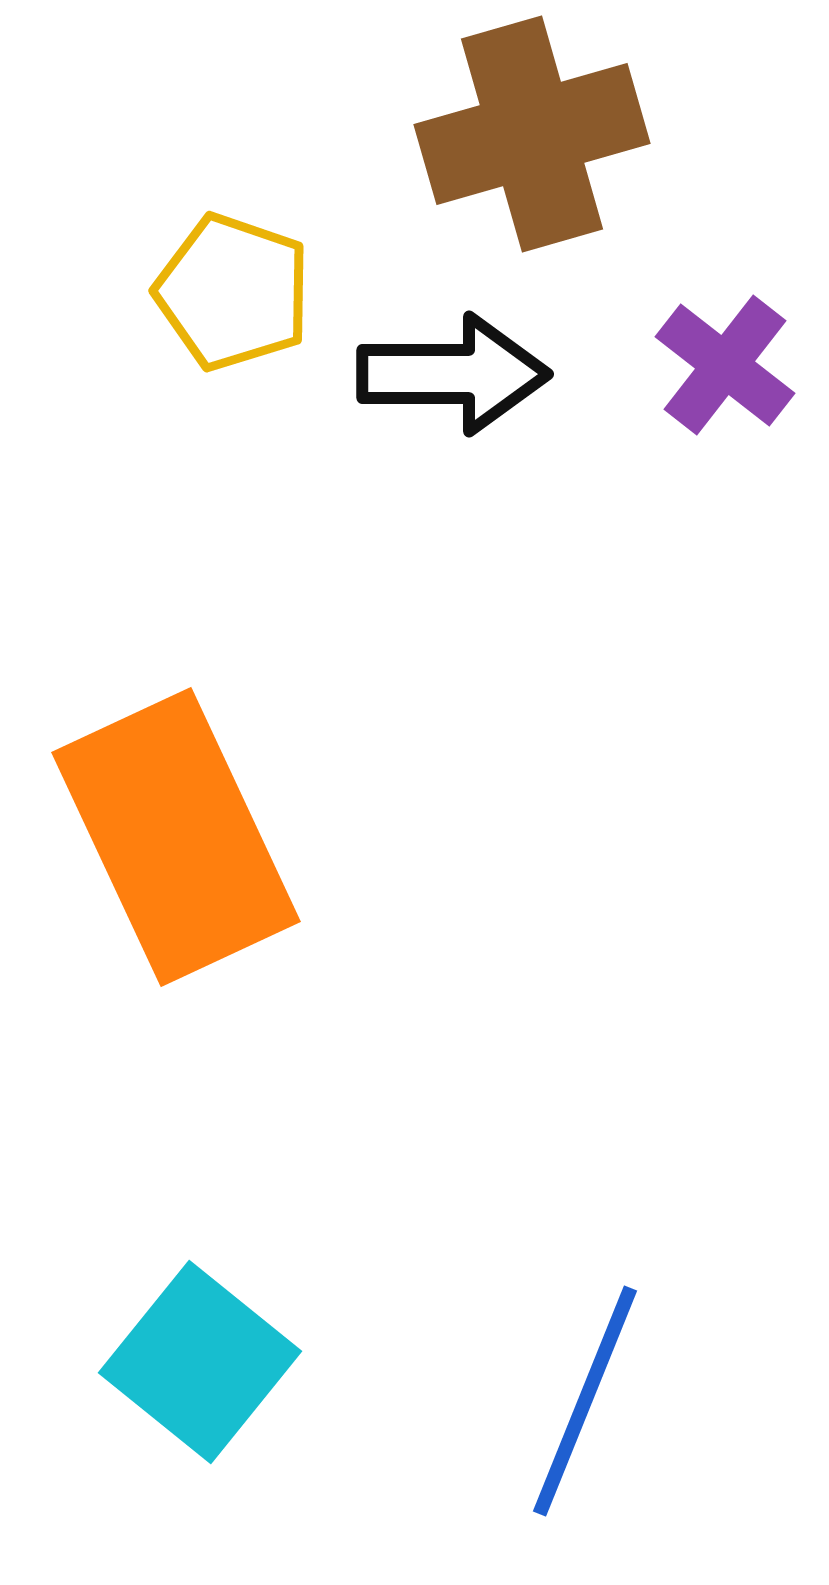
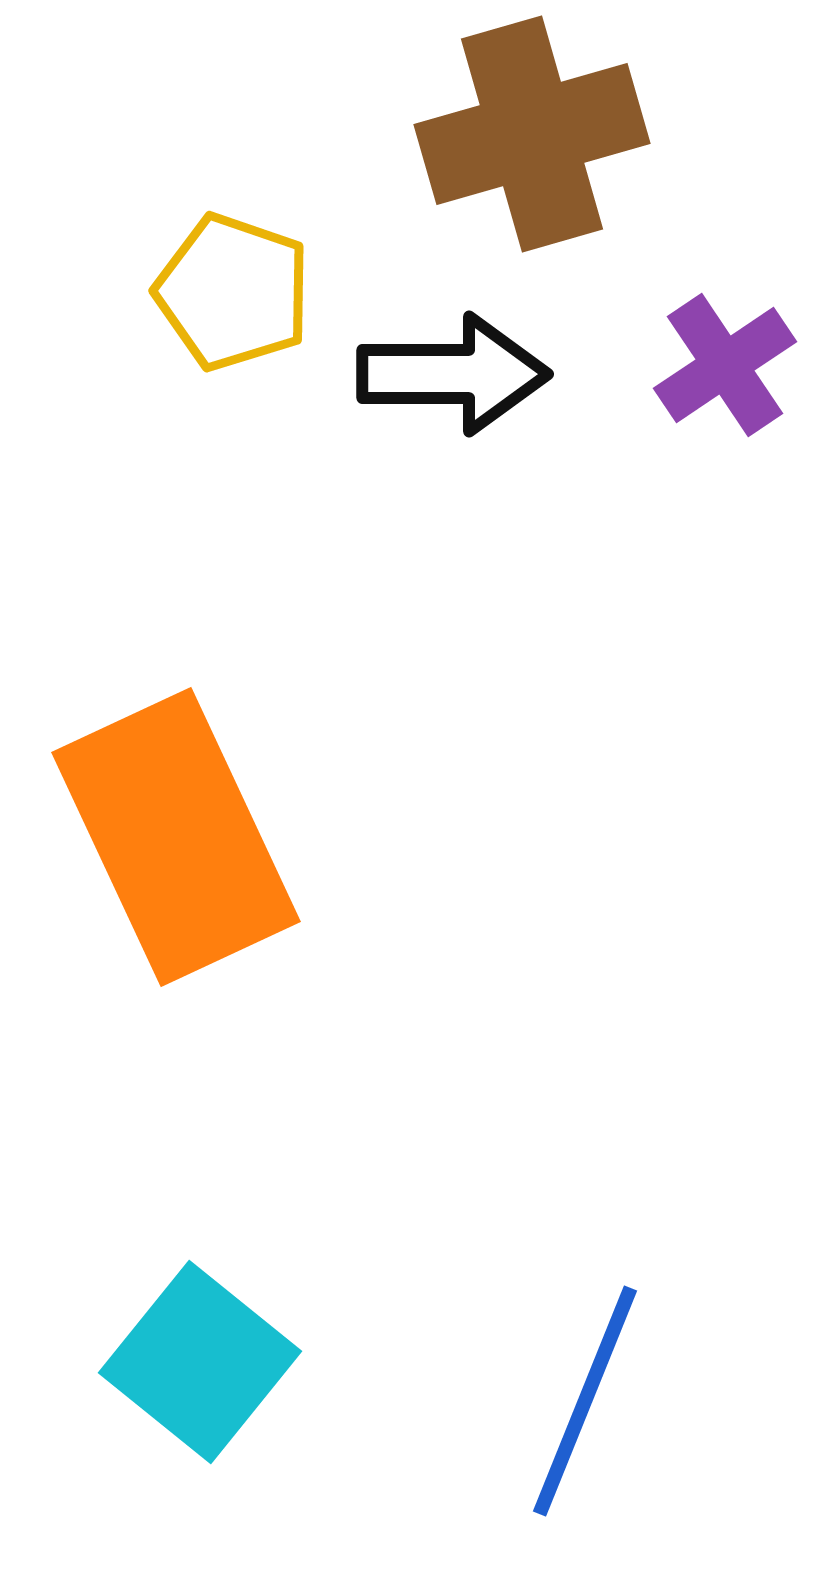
purple cross: rotated 18 degrees clockwise
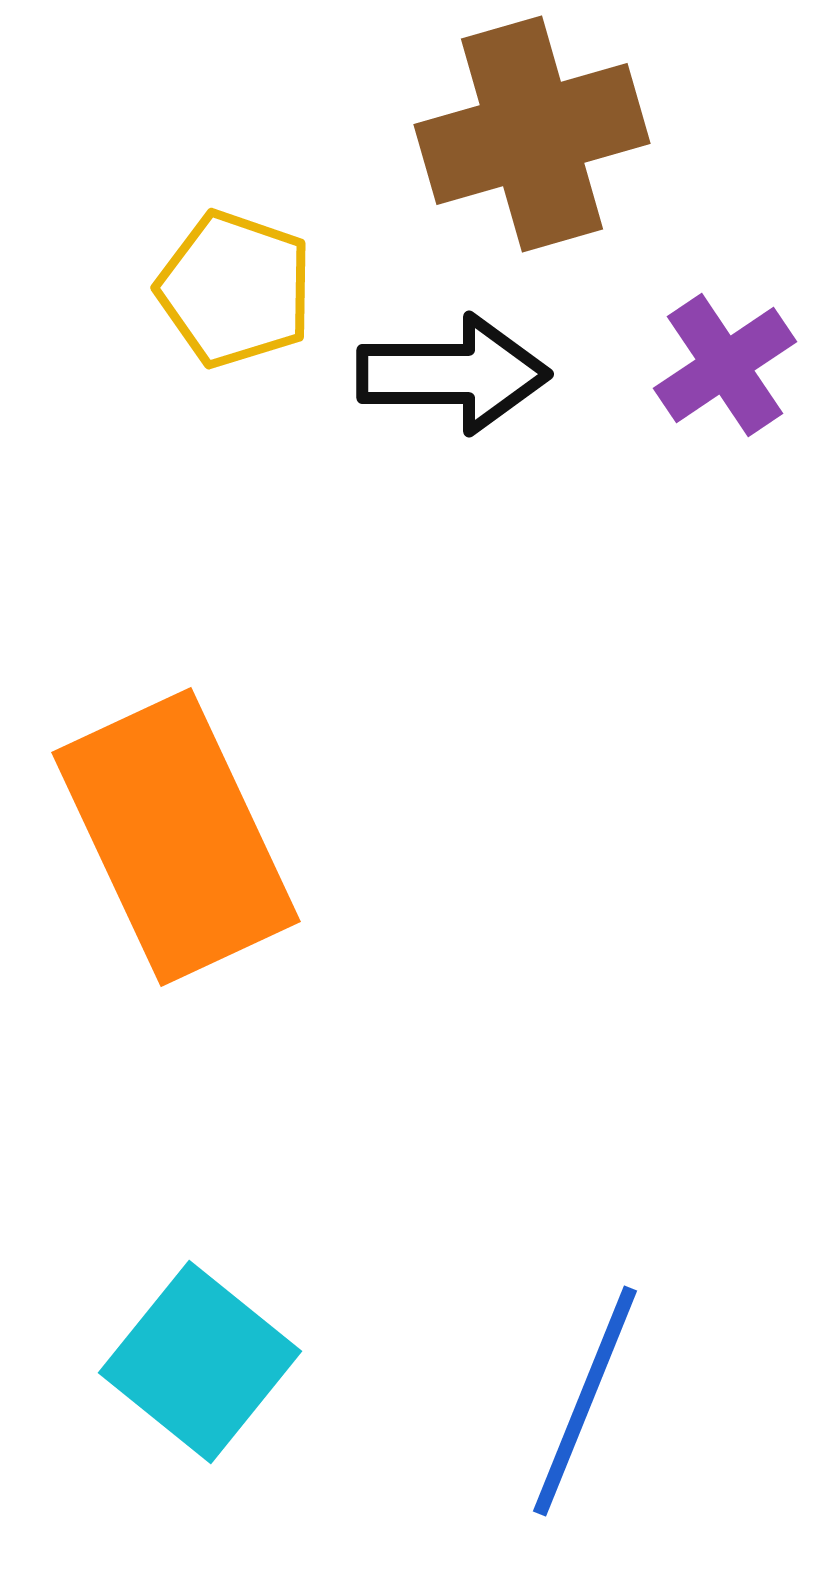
yellow pentagon: moved 2 px right, 3 px up
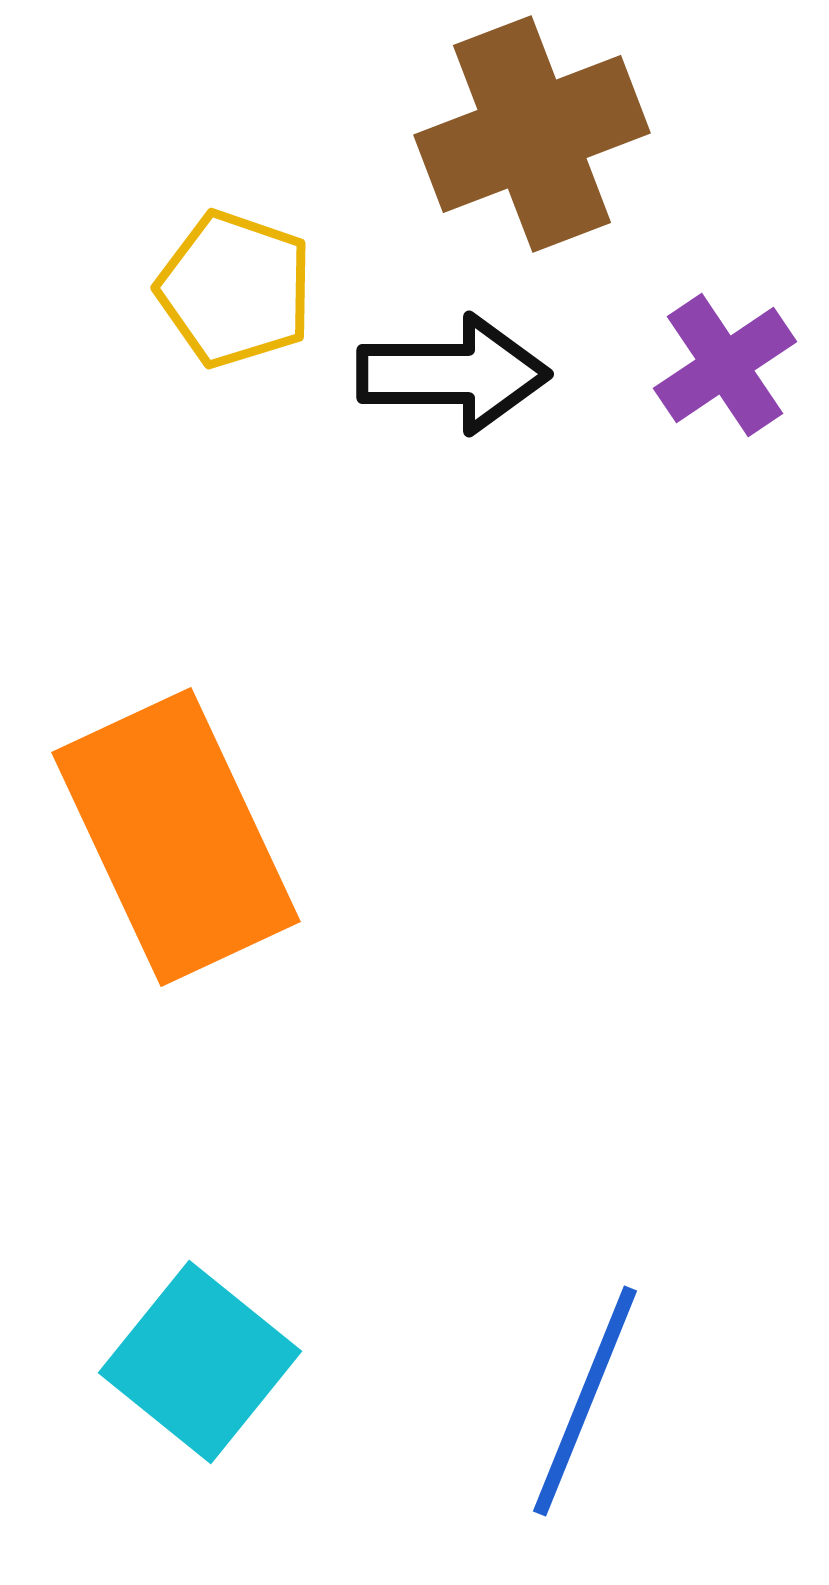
brown cross: rotated 5 degrees counterclockwise
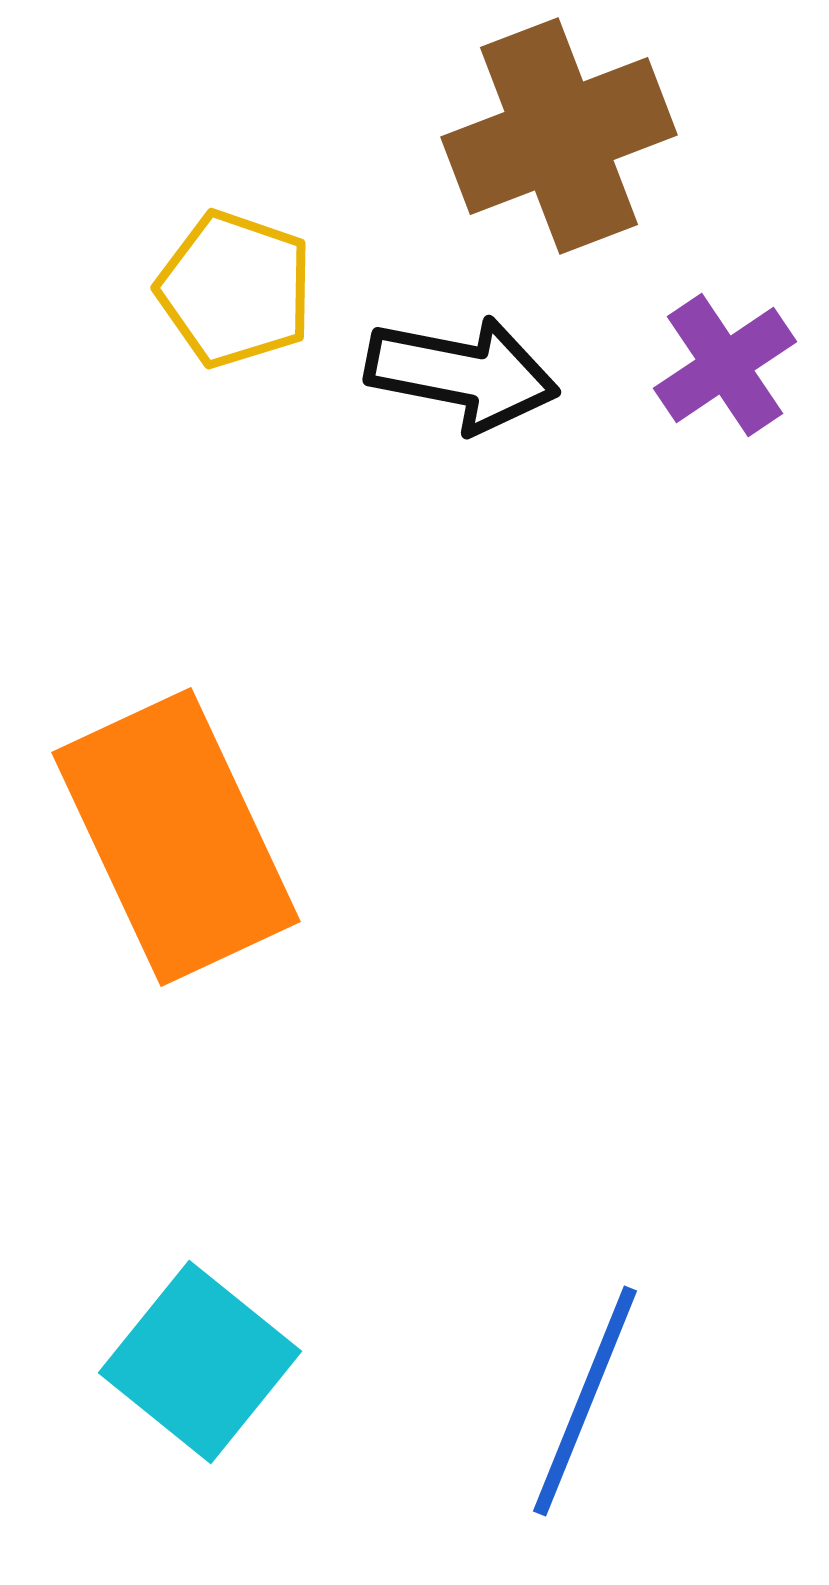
brown cross: moved 27 px right, 2 px down
black arrow: moved 9 px right; rotated 11 degrees clockwise
